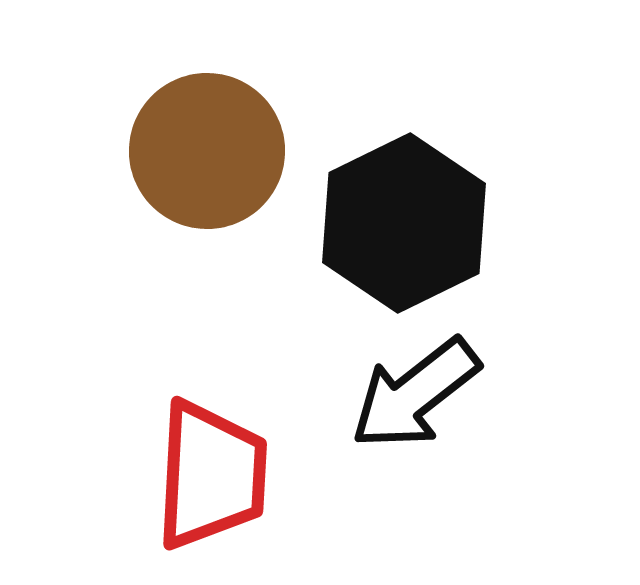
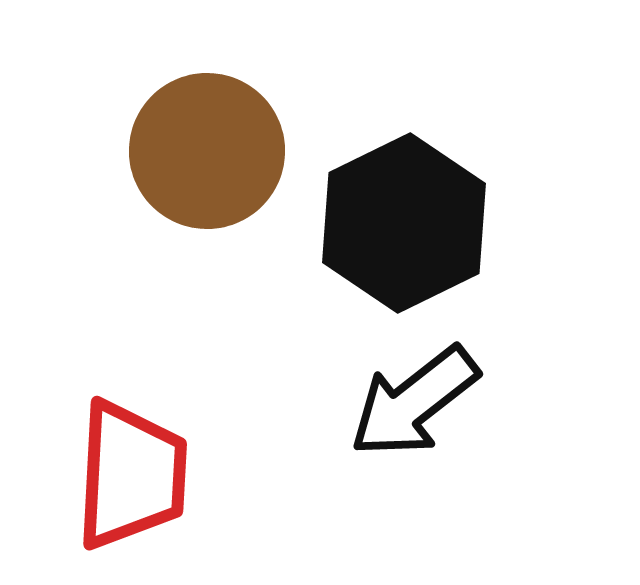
black arrow: moved 1 px left, 8 px down
red trapezoid: moved 80 px left
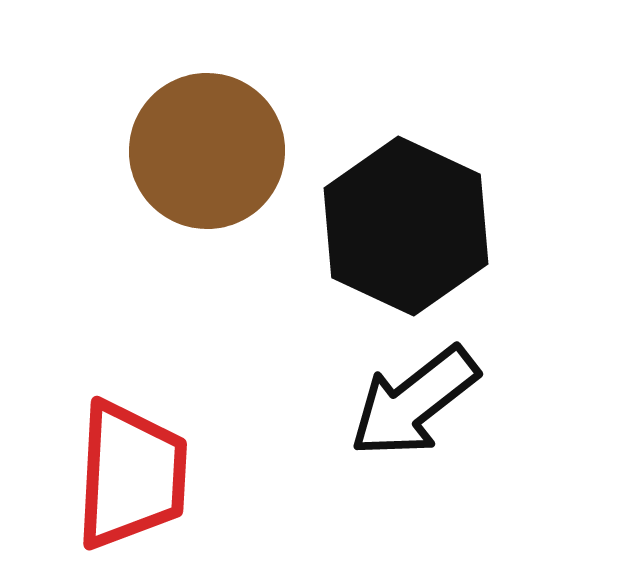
black hexagon: moved 2 px right, 3 px down; rotated 9 degrees counterclockwise
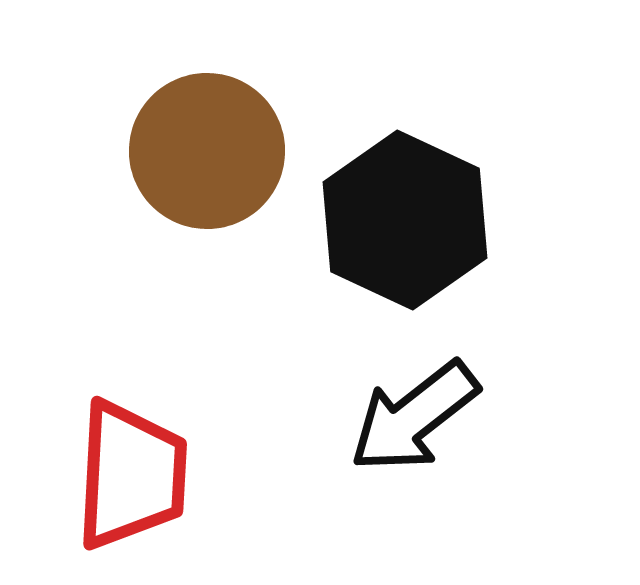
black hexagon: moved 1 px left, 6 px up
black arrow: moved 15 px down
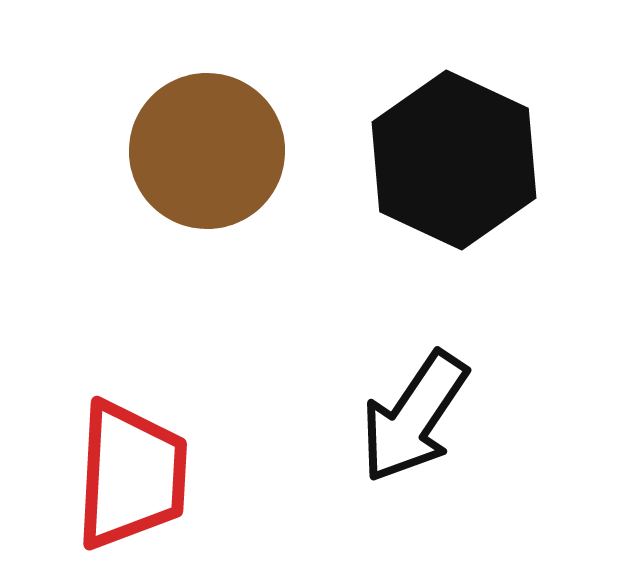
black hexagon: moved 49 px right, 60 px up
black arrow: rotated 18 degrees counterclockwise
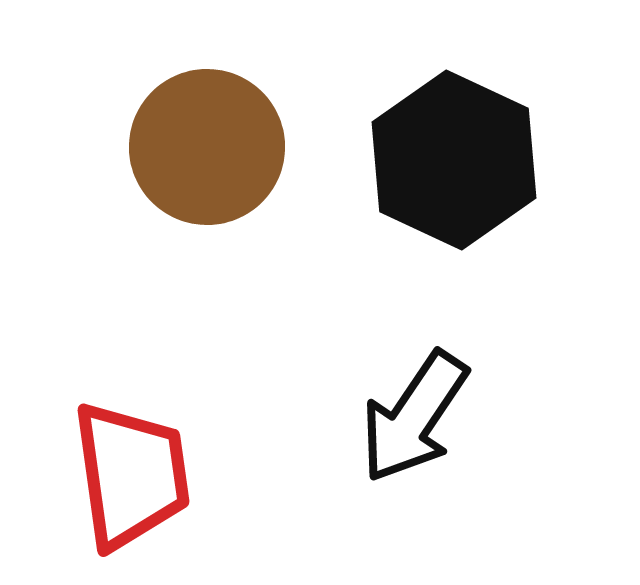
brown circle: moved 4 px up
red trapezoid: rotated 11 degrees counterclockwise
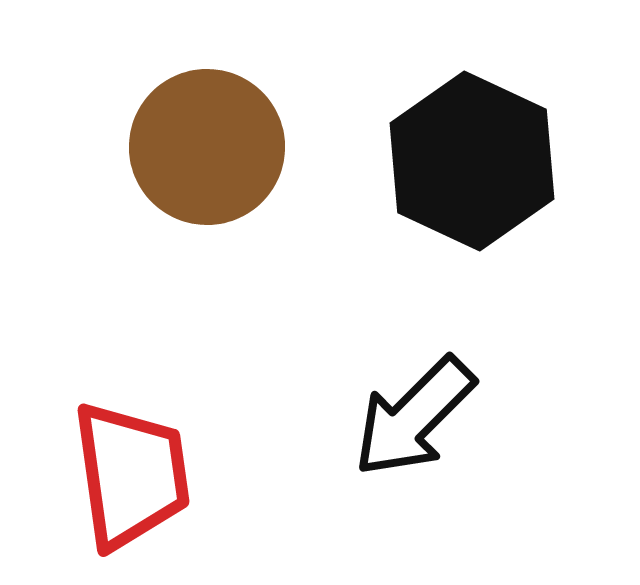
black hexagon: moved 18 px right, 1 px down
black arrow: rotated 11 degrees clockwise
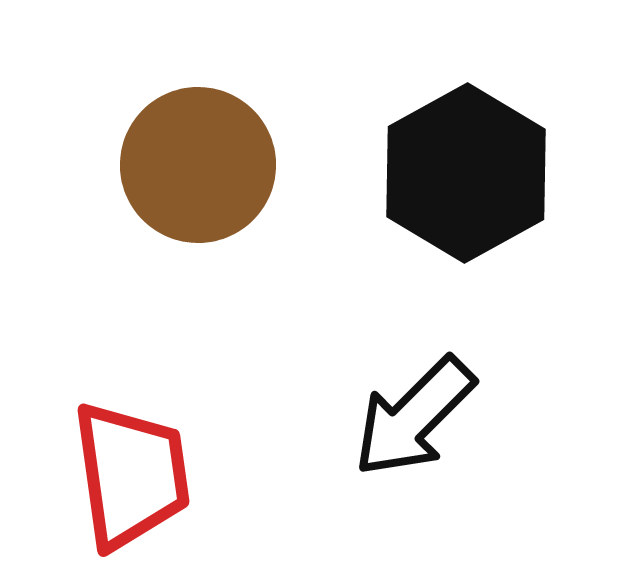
brown circle: moved 9 px left, 18 px down
black hexagon: moved 6 px left, 12 px down; rotated 6 degrees clockwise
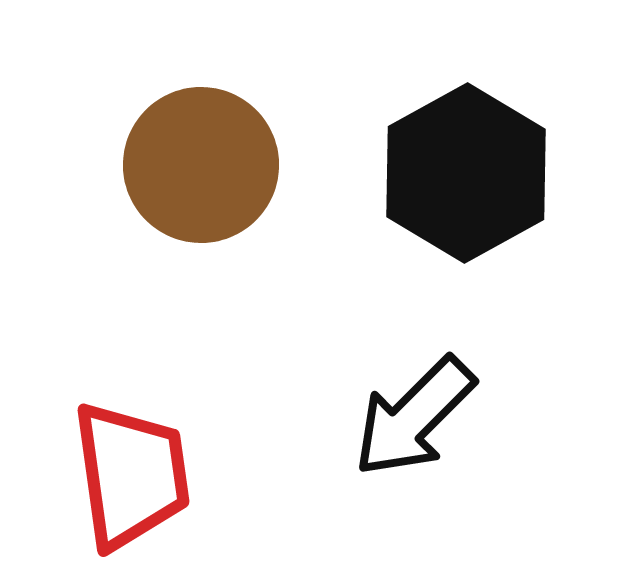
brown circle: moved 3 px right
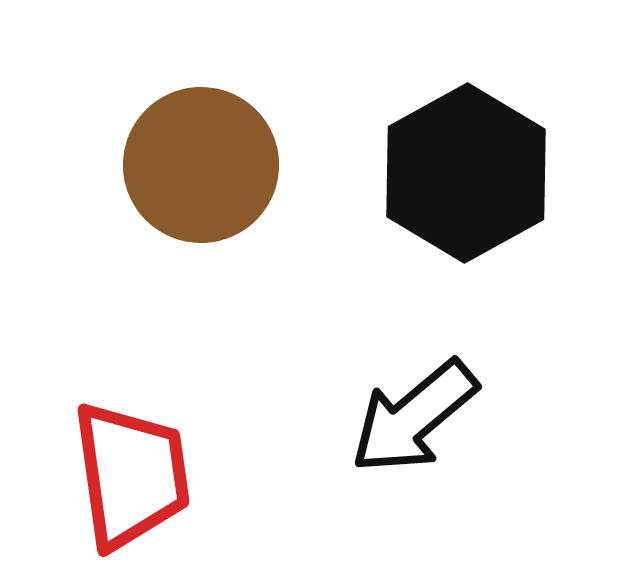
black arrow: rotated 5 degrees clockwise
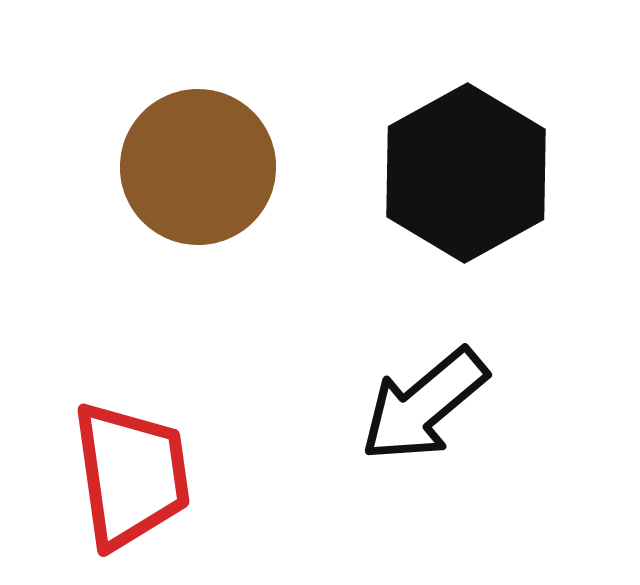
brown circle: moved 3 px left, 2 px down
black arrow: moved 10 px right, 12 px up
